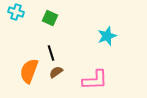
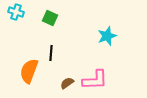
black line: rotated 21 degrees clockwise
brown semicircle: moved 11 px right, 11 px down
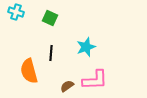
cyan star: moved 21 px left, 11 px down
orange semicircle: rotated 35 degrees counterclockwise
brown semicircle: moved 3 px down
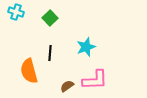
green square: rotated 21 degrees clockwise
black line: moved 1 px left
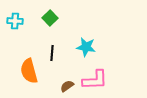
cyan cross: moved 1 px left, 9 px down; rotated 14 degrees counterclockwise
cyan star: rotated 30 degrees clockwise
black line: moved 2 px right
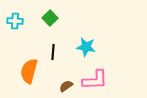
black line: moved 1 px right, 1 px up
orange semicircle: rotated 30 degrees clockwise
brown semicircle: moved 1 px left
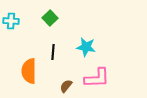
cyan cross: moved 4 px left
orange semicircle: rotated 15 degrees counterclockwise
pink L-shape: moved 2 px right, 2 px up
brown semicircle: rotated 16 degrees counterclockwise
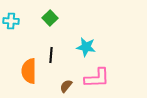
black line: moved 2 px left, 3 px down
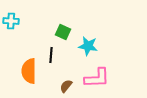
green square: moved 13 px right, 14 px down; rotated 21 degrees counterclockwise
cyan star: moved 2 px right, 1 px up
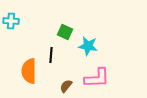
green square: moved 2 px right
